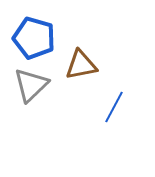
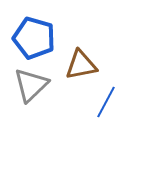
blue line: moved 8 px left, 5 px up
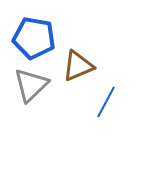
blue pentagon: rotated 6 degrees counterclockwise
brown triangle: moved 3 px left, 1 px down; rotated 12 degrees counterclockwise
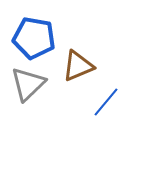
gray triangle: moved 3 px left, 1 px up
blue line: rotated 12 degrees clockwise
